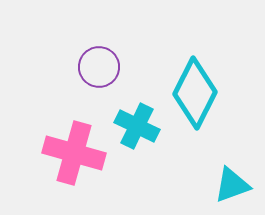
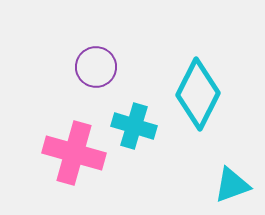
purple circle: moved 3 px left
cyan diamond: moved 3 px right, 1 px down
cyan cross: moved 3 px left; rotated 9 degrees counterclockwise
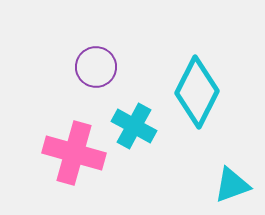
cyan diamond: moved 1 px left, 2 px up
cyan cross: rotated 12 degrees clockwise
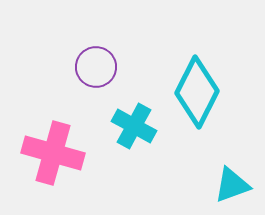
pink cross: moved 21 px left
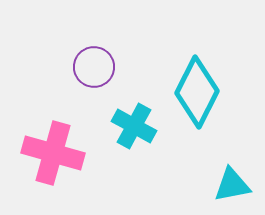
purple circle: moved 2 px left
cyan triangle: rotated 9 degrees clockwise
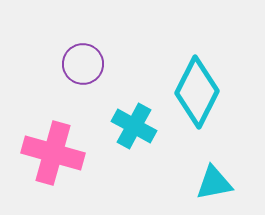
purple circle: moved 11 px left, 3 px up
cyan triangle: moved 18 px left, 2 px up
